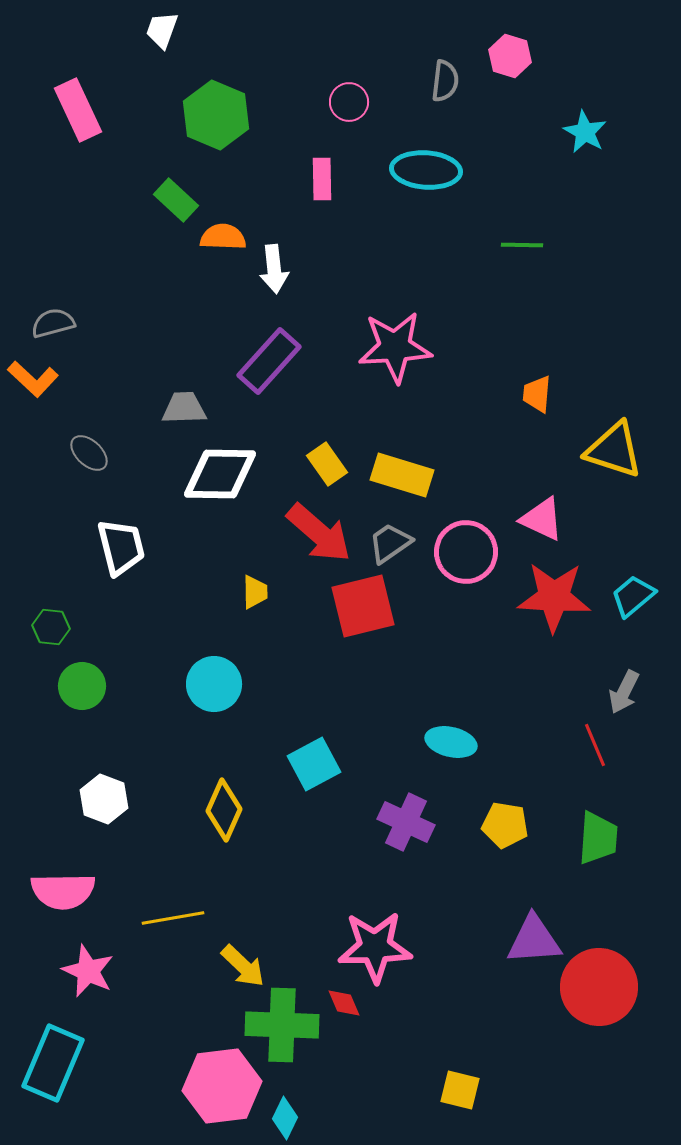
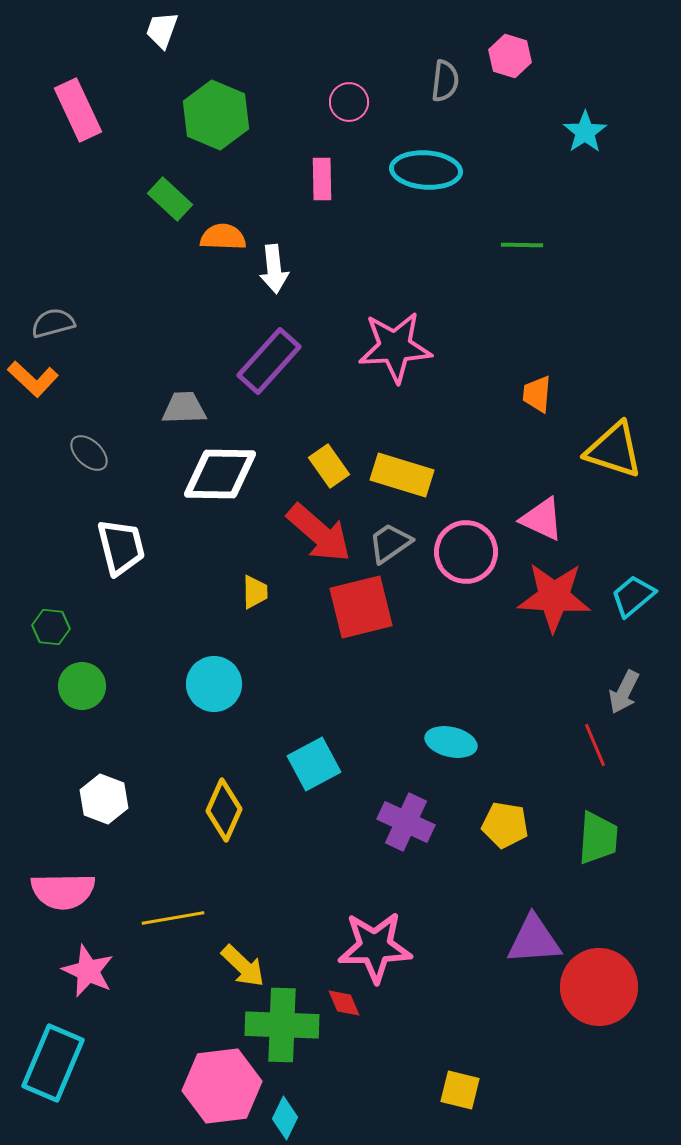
cyan star at (585, 132): rotated 9 degrees clockwise
green rectangle at (176, 200): moved 6 px left, 1 px up
yellow rectangle at (327, 464): moved 2 px right, 2 px down
red square at (363, 606): moved 2 px left, 1 px down
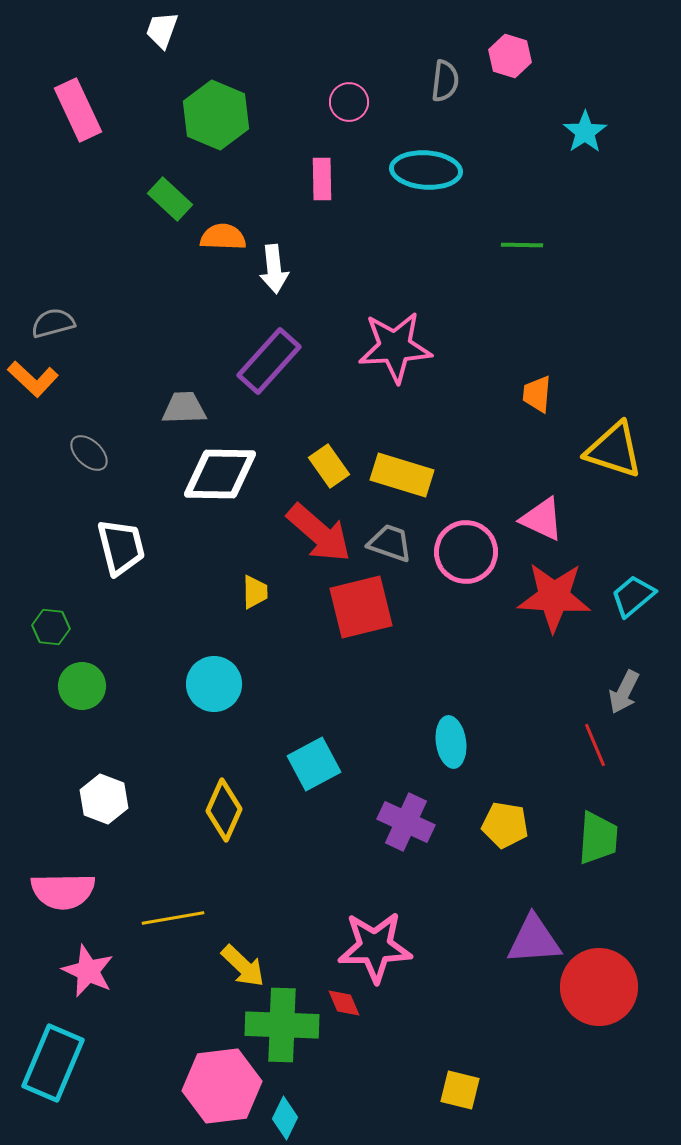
gray trapezoid at (390, 543): rotated 54 degrees clockwise
cyan ellipse at (451, 742): rotated 69 degrees clockwise
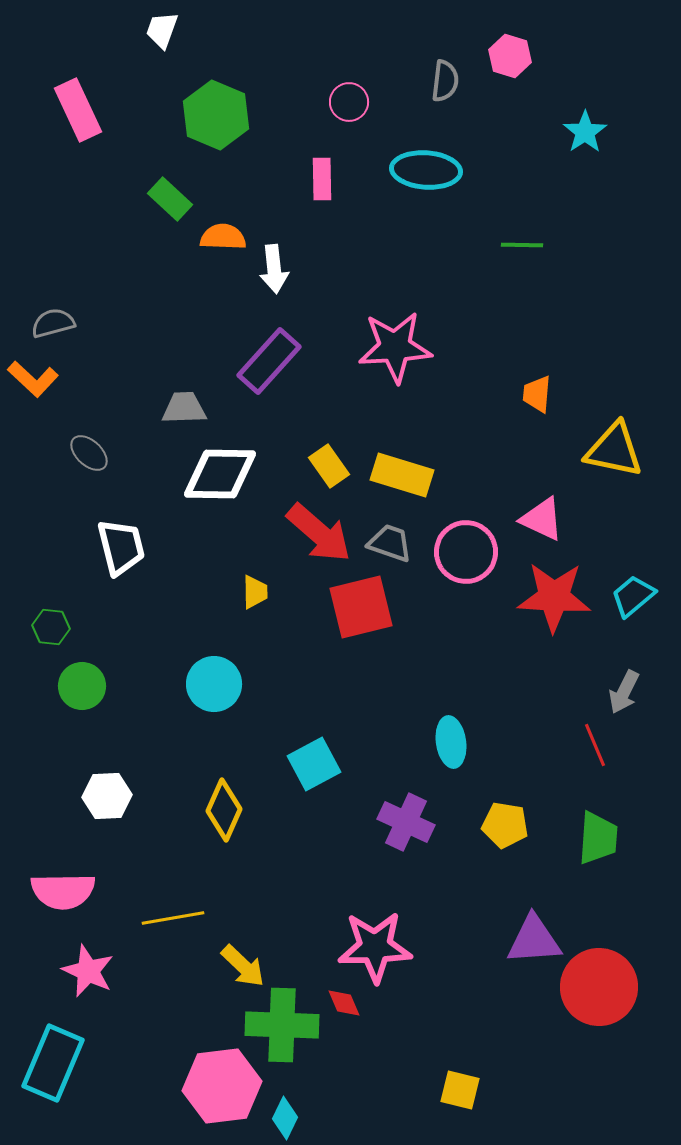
yellow triangle at (614, 450): rotated 6 degrees counterclockwise
white hexagon at (104, 799): moved 3 px right, 3 px up; rotated 24 degrees counterclockwise
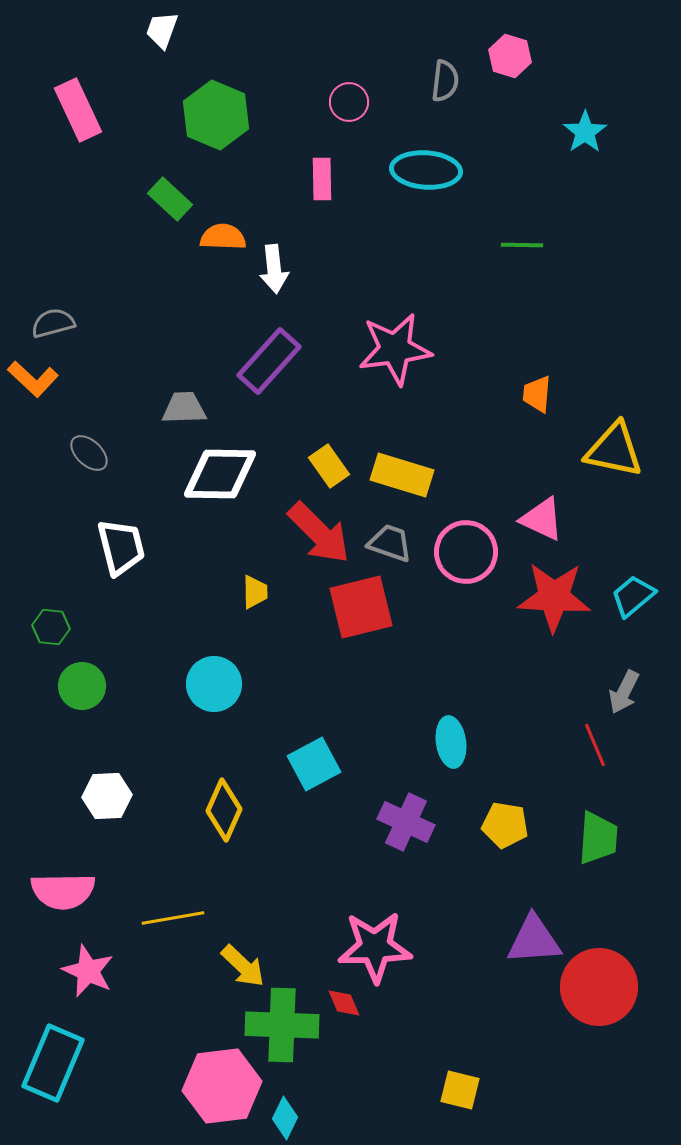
pink star at (395, 347): moved 2 px down; rotated 4 degrees counterclockwise
red arrow at (319, 533): rotated 4 degrees clockwise
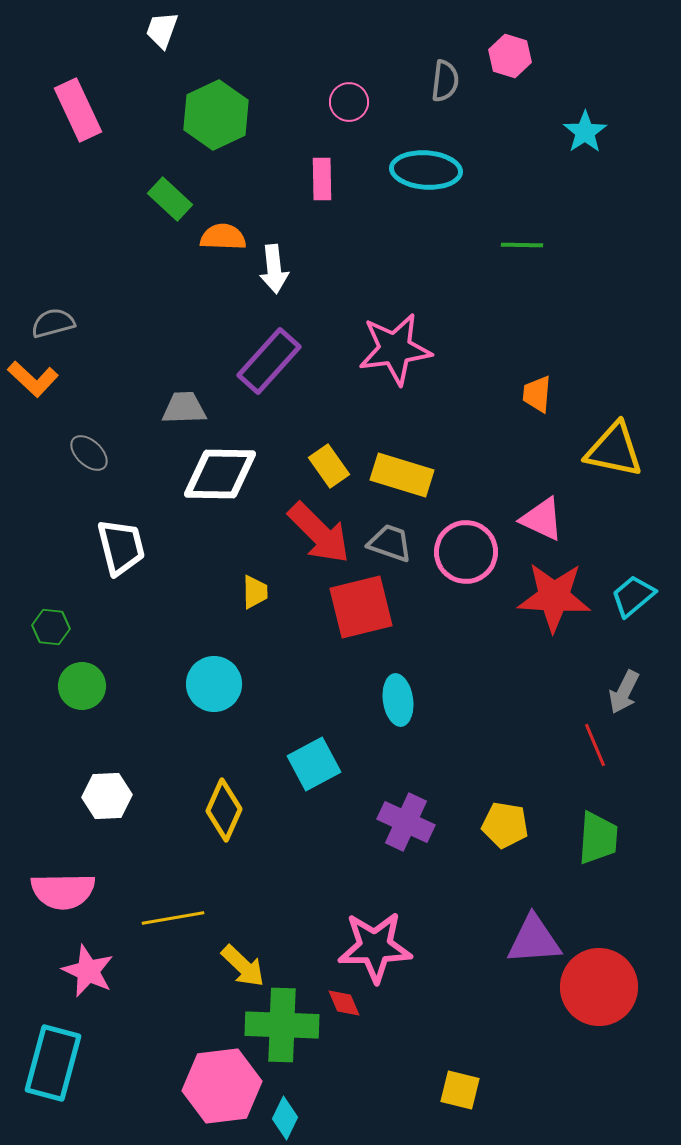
green hexagon at (216, 115): rotated 12 degrees clockwise
cyan ellipse at (451, 742): moved 53 px left, 42 px up
cyan rectangle at (53, 1063): rotated 8 degrees counterclockwise
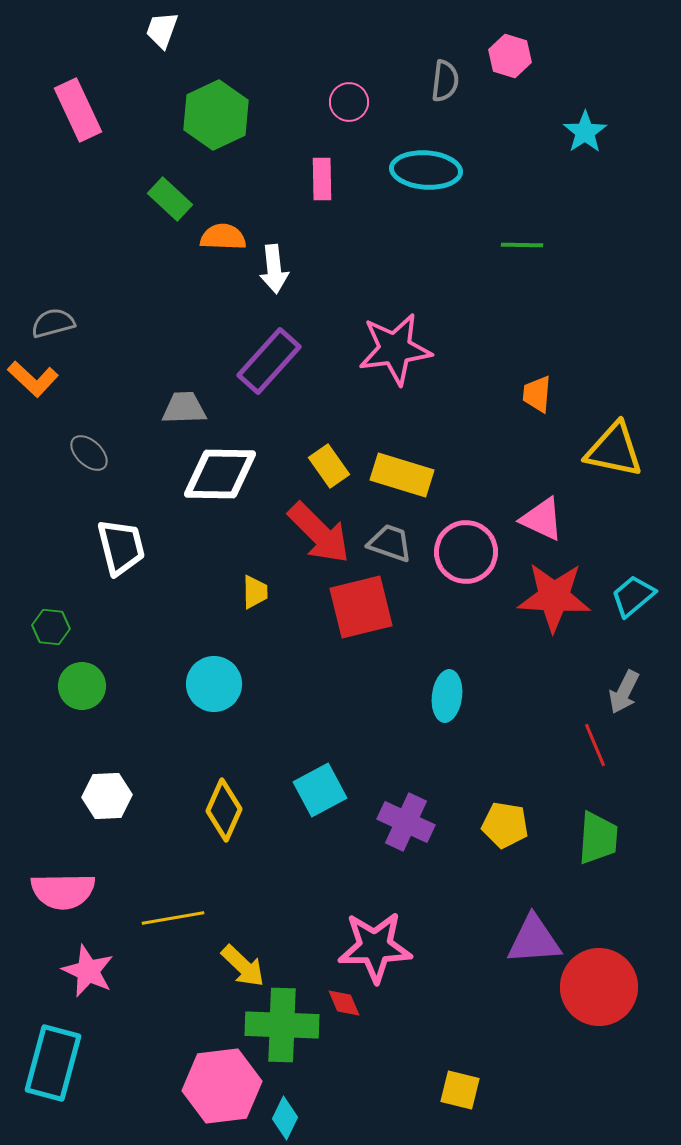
cyan ellipse at (398, 700): moved 49 px right, 4 px up; rotated 15 degrees clockwise
cyan square at (314, 764): moved 6 px right, 26 px down
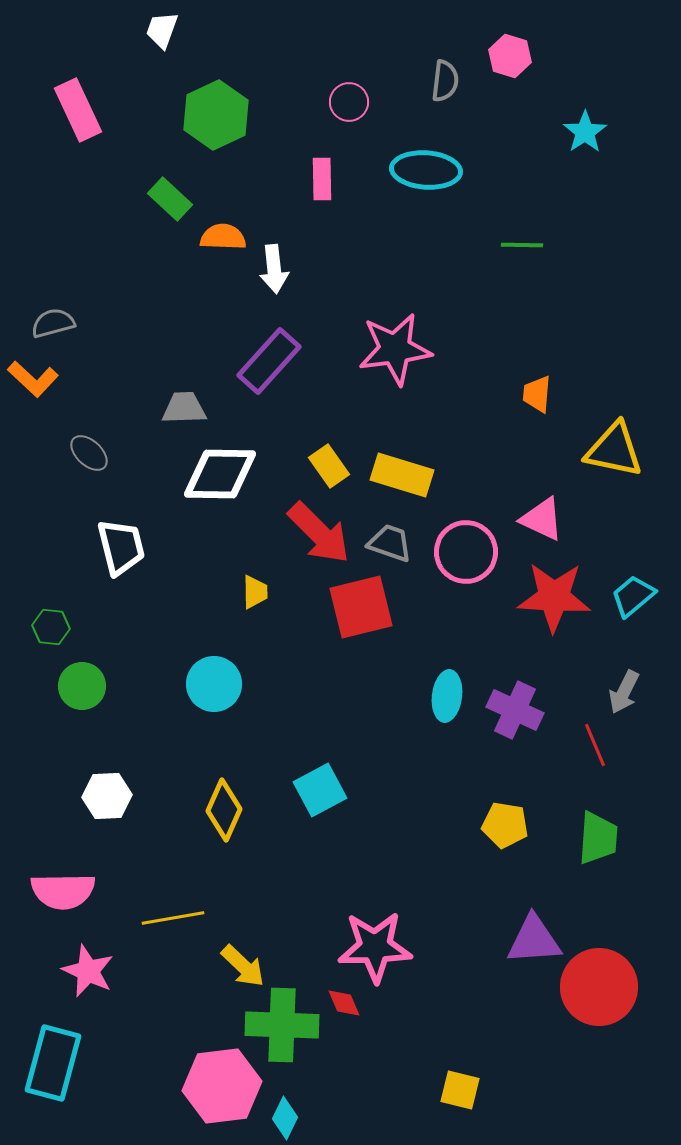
purple cross at (406, 822): moved 109 px right, 112 px up
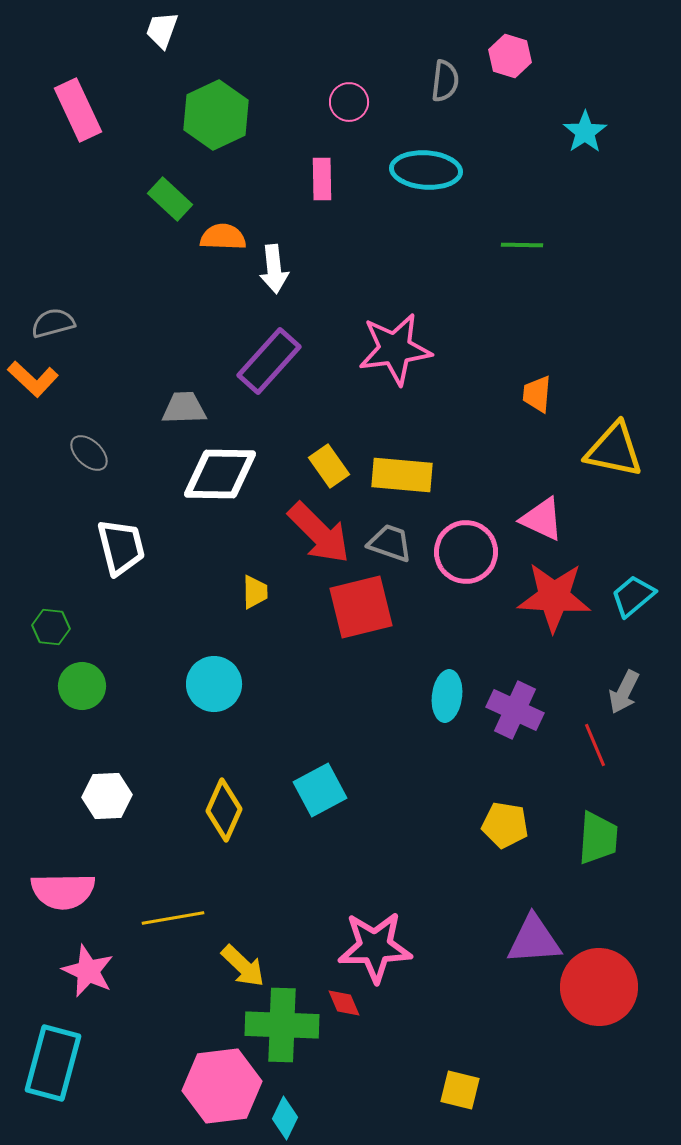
yellow rectangle at (402, 475): rotated 12 degrees counterclockwise
